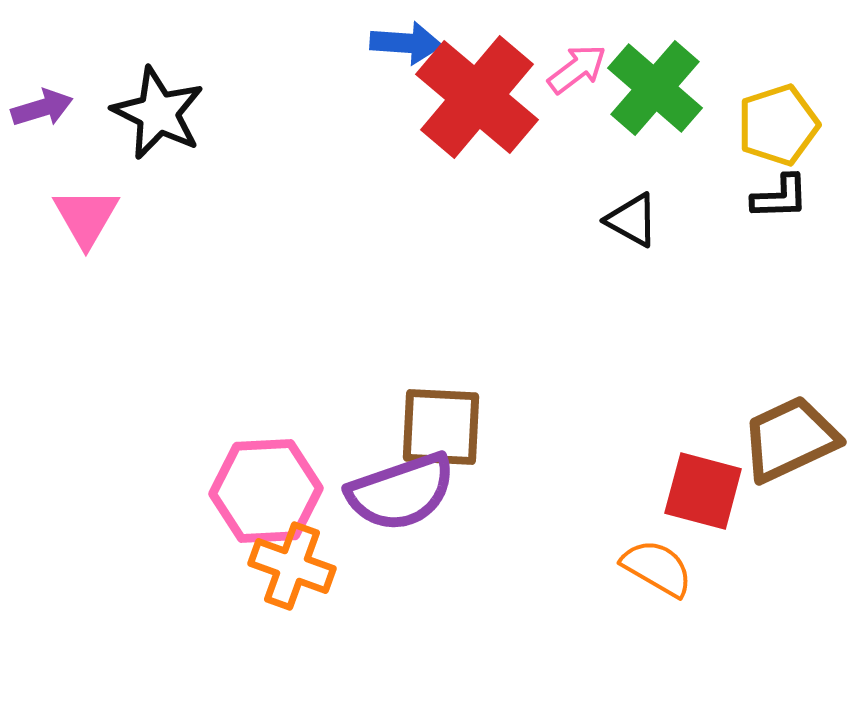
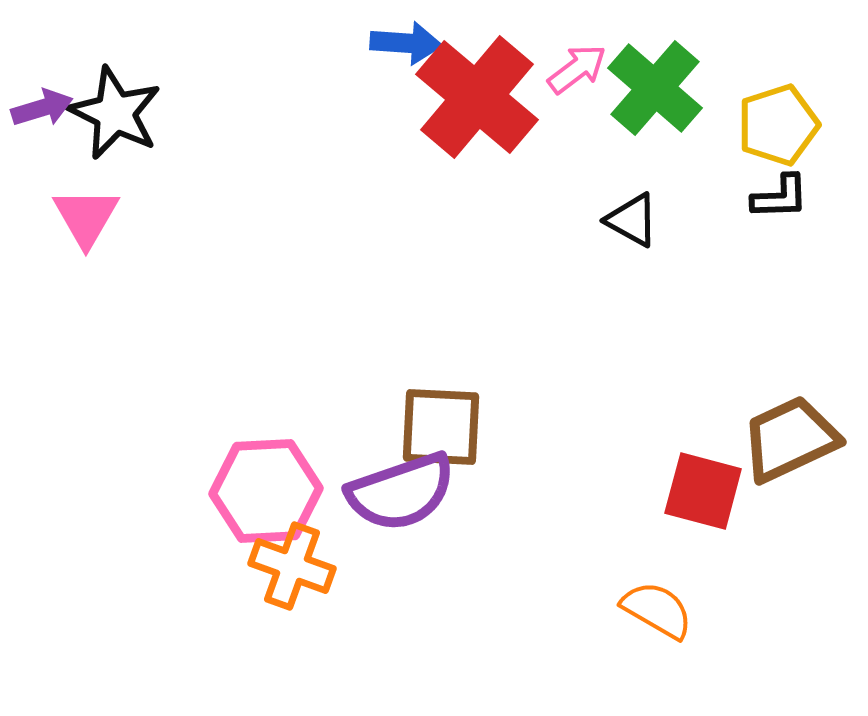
black star: moved 43 px left
orange semicircle: moved 42 px down
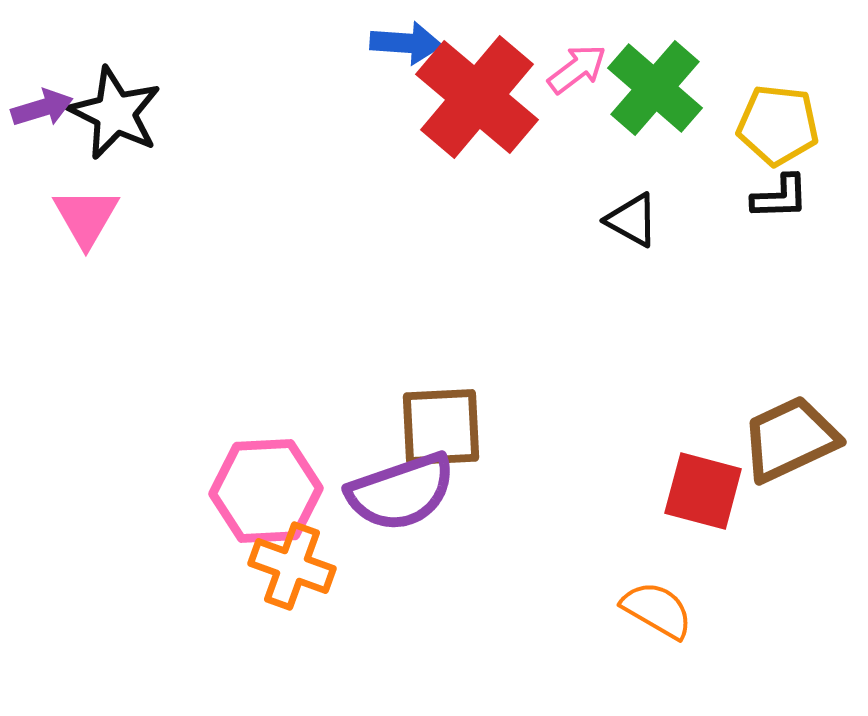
yellow pentagon: rotated 24 degrees clockwise
brown square: rotated 6 degrees counterclockwise
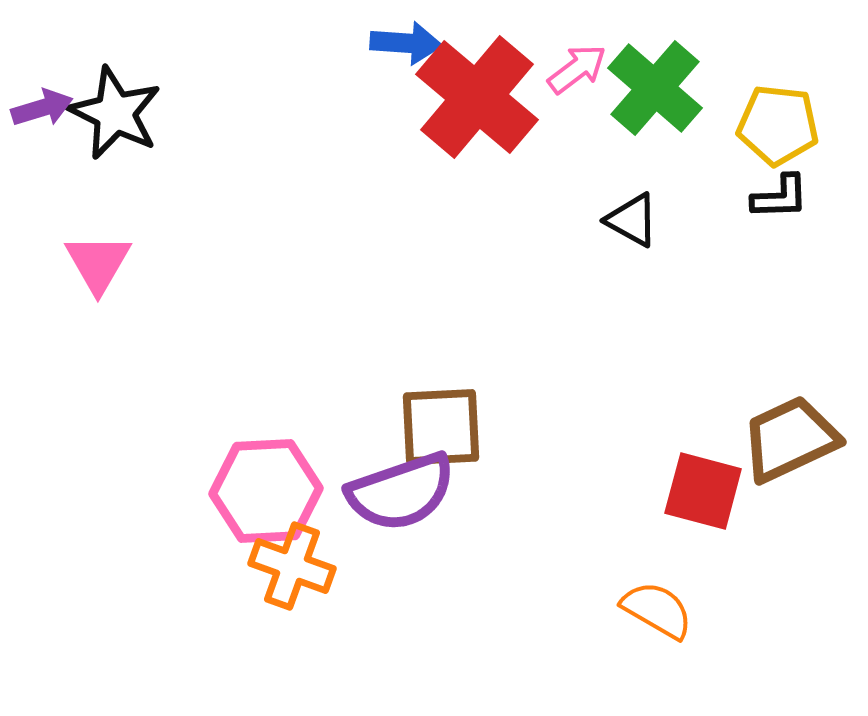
pink triangle: moved 12 px right, 46 px down
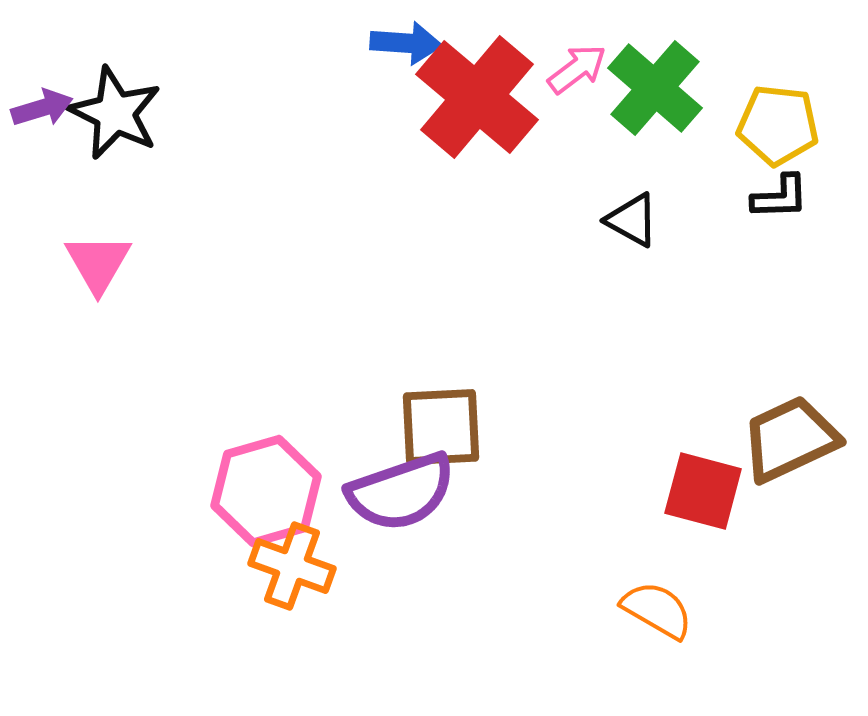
pink hexagon: rotated 13 degrees counterclockwise
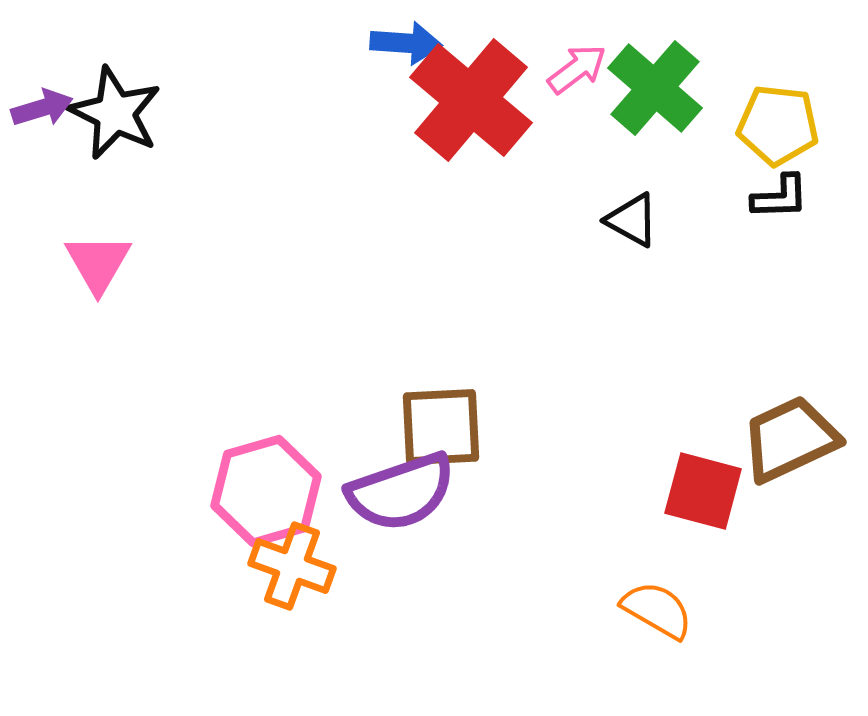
red cross: moved 6 px left, 3 px down
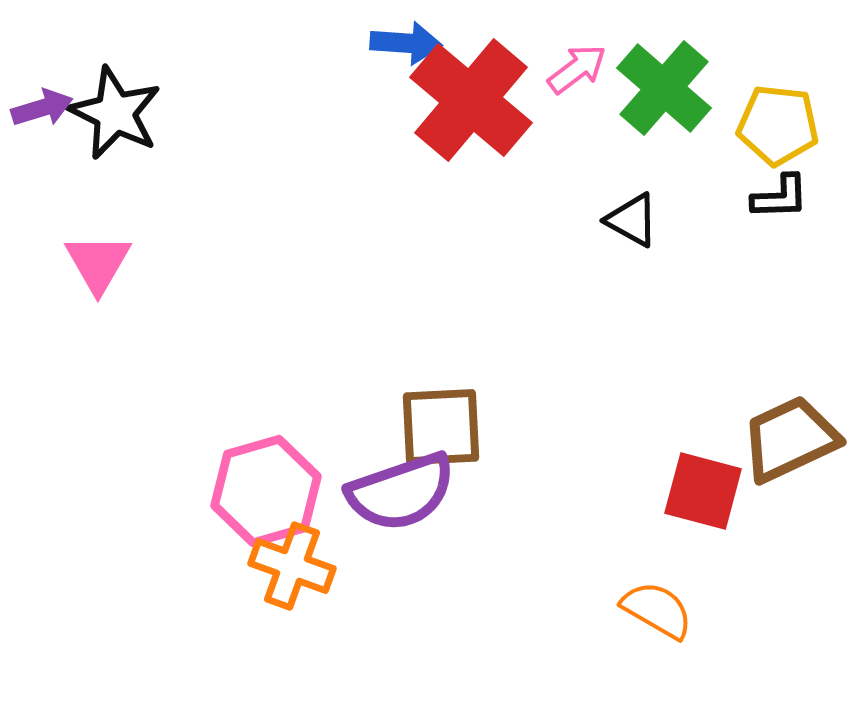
green cross: moved 9 px right
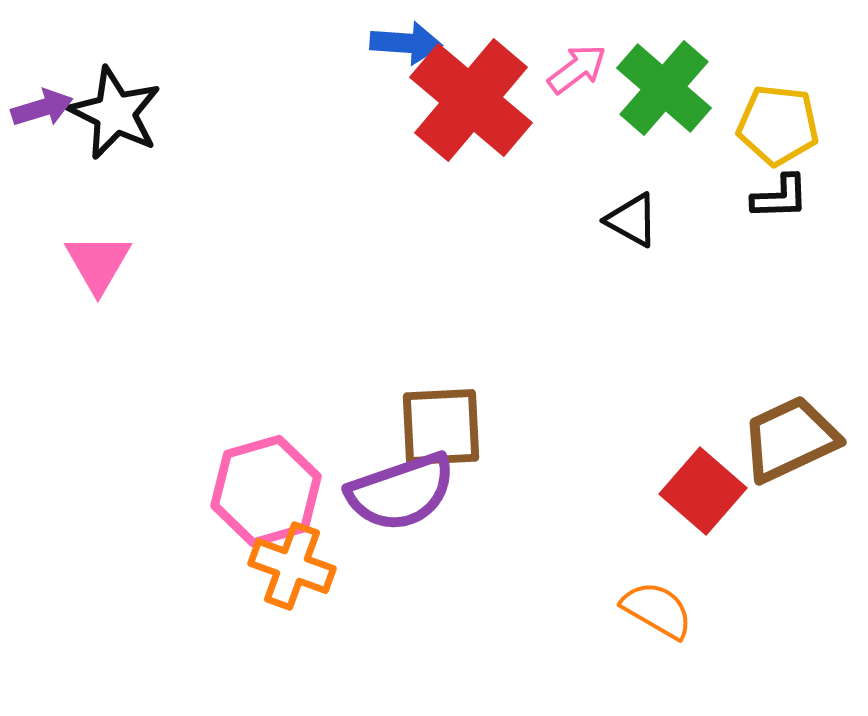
red square: rotated 26 degrees clockwise
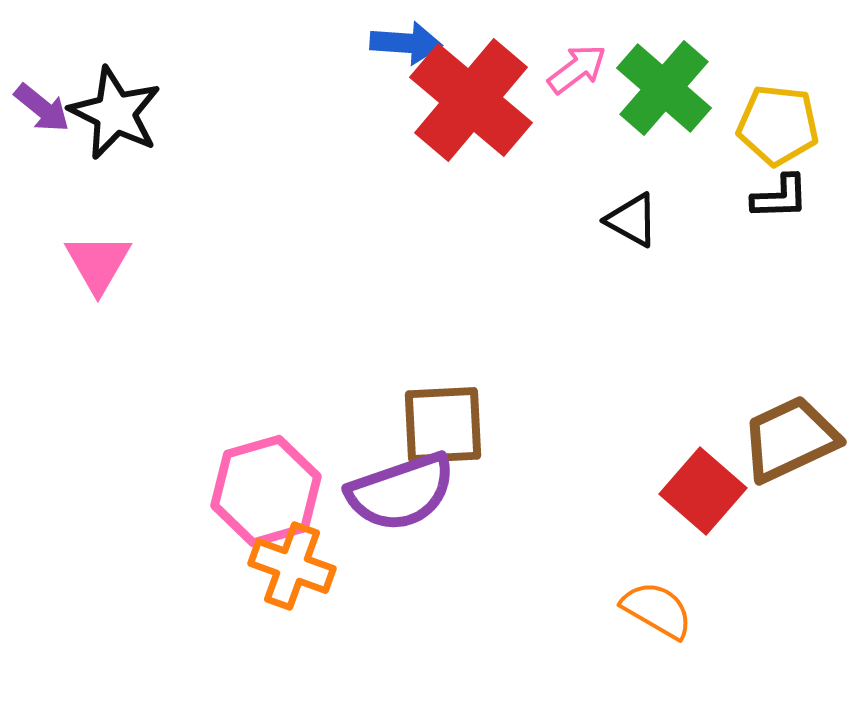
purple arrow: rotated 56 degrees clockwise
brown square: moved 2 px right, 2 px up
